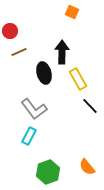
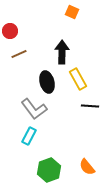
brown line: moved 2 px down
black ellipse: moved 3 px right, 9 px down
black line: rotated 42 degrees counterclockwise
green hexagon: moved 1 px right, 2 px up
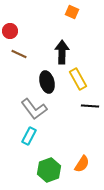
brown line: rotated 49 degrees clockwise
orange semicircle: moved 5 px left, 3 px up; rotated 108 degrees counterclockwise
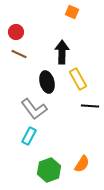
red circle: moved 6 px right, 1 px down
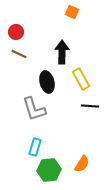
yellow rectangle: moved 3 px right
gray L-shape: rotated 20 degrees clockwise
cyan rectangle: moved 6 px right, 11 px down; rotated 12 degrees counterclockwise
green hexagon: rotated 15 degrees clockwise
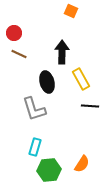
orange square: moved 1 px left, 1 px up
red circle: moved 2 px left, 1 px down
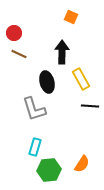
orange square: moved 6 px down
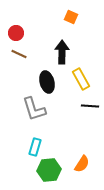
red circle: moved 2 px right
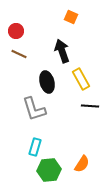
red circle: moved 2 px up
black arrow: moved 1 px up; rotated 20 degrees counterclockwise
